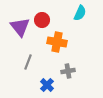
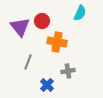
red circle: moved 1 px down
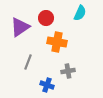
red circle: moved 4 px right, 3 px up
purple triangle: rotated 35 degrees clockwise
blue cross: rotated 24 degrees counterclockwise
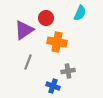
purple triangle: moved 4 px right, 3 px down
blue cross: moved 6 px right, 1 px down
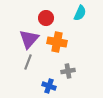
purple triangle: moved 5 px right, 9 px down; rotated 15 degrees counterclockwise
blue cross: moved 4 px left
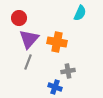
red circle: moved 27 px left
blue cross: moved 6 px right, 1 px down
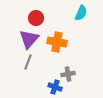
cyan semicircle: moved 1 px right
red circle: moved 17 px right
gray cross: moved 3 px down
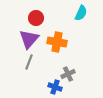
gray line: moved 1 px right
gray cross: rotated 16 degrees counterclockwise
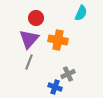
orange cross: moved 1 px right, 2 px up
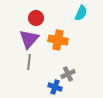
gray line: rotated 14 degrees counterclockwise
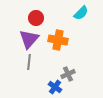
cyan semicircle: rotated 21 degrees clockwise
blue cross: rotated 16 degrees clockwise
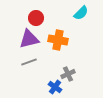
purple triangle: rotated 35 degrees clockwise
gray line: rotated 63 degrees clockwise
